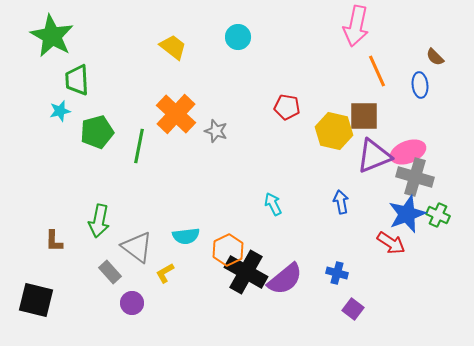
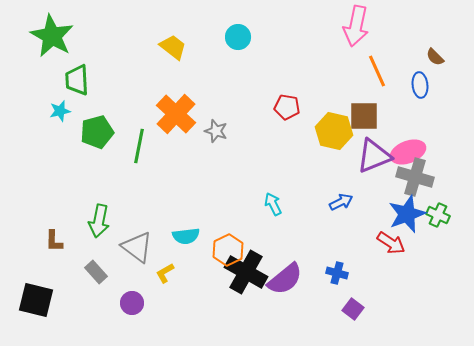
blue arrow: rotated 75 degrees clockwise
gray rectangle: moved 14 px left
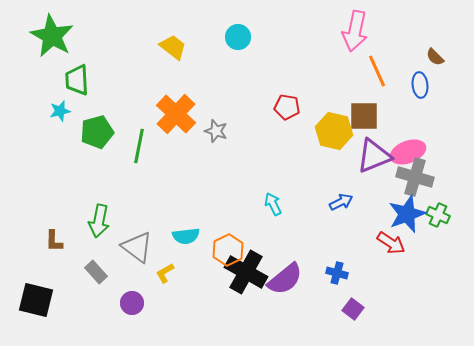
pink arrow: moved 1 px left, 5 px down
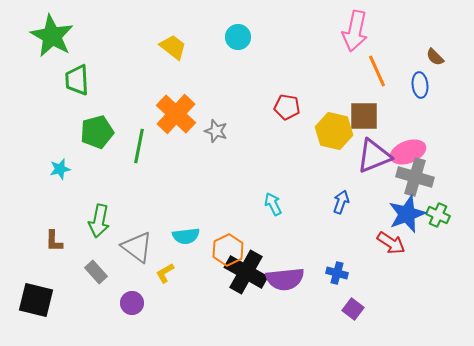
cyan star: moved 58 px down
blue arrow: rotated 45 degrees counterclockwise
purple semicircle: rotated 33 degrees clockwise
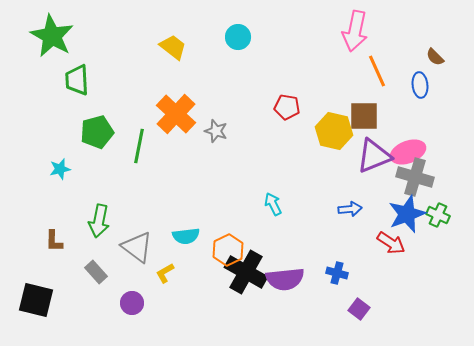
blue arrow: moved 9 px right, 7 px down; rotated 65 degrees clockwise
purple square: moved 6 px right
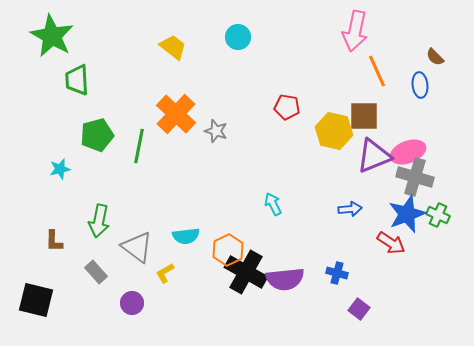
green pentagon: moved 3 px down
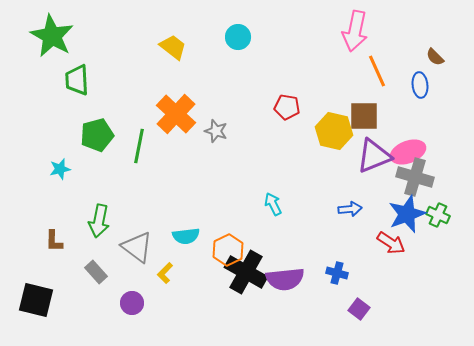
yellow L-shape: rotated 15 degrees counterclockwise
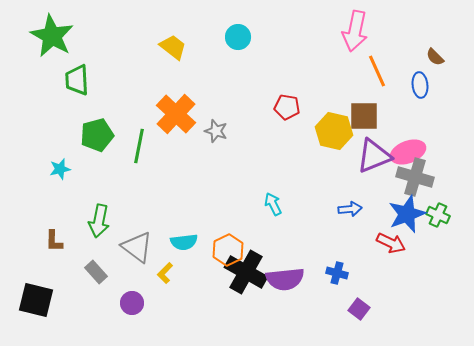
cyan semicircle: moved 2 px left, 6 px down
red arrow: rotated 8 degrees counterclockwise
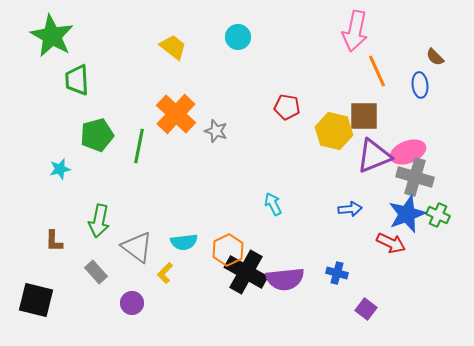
purple square: moved 7 px right
